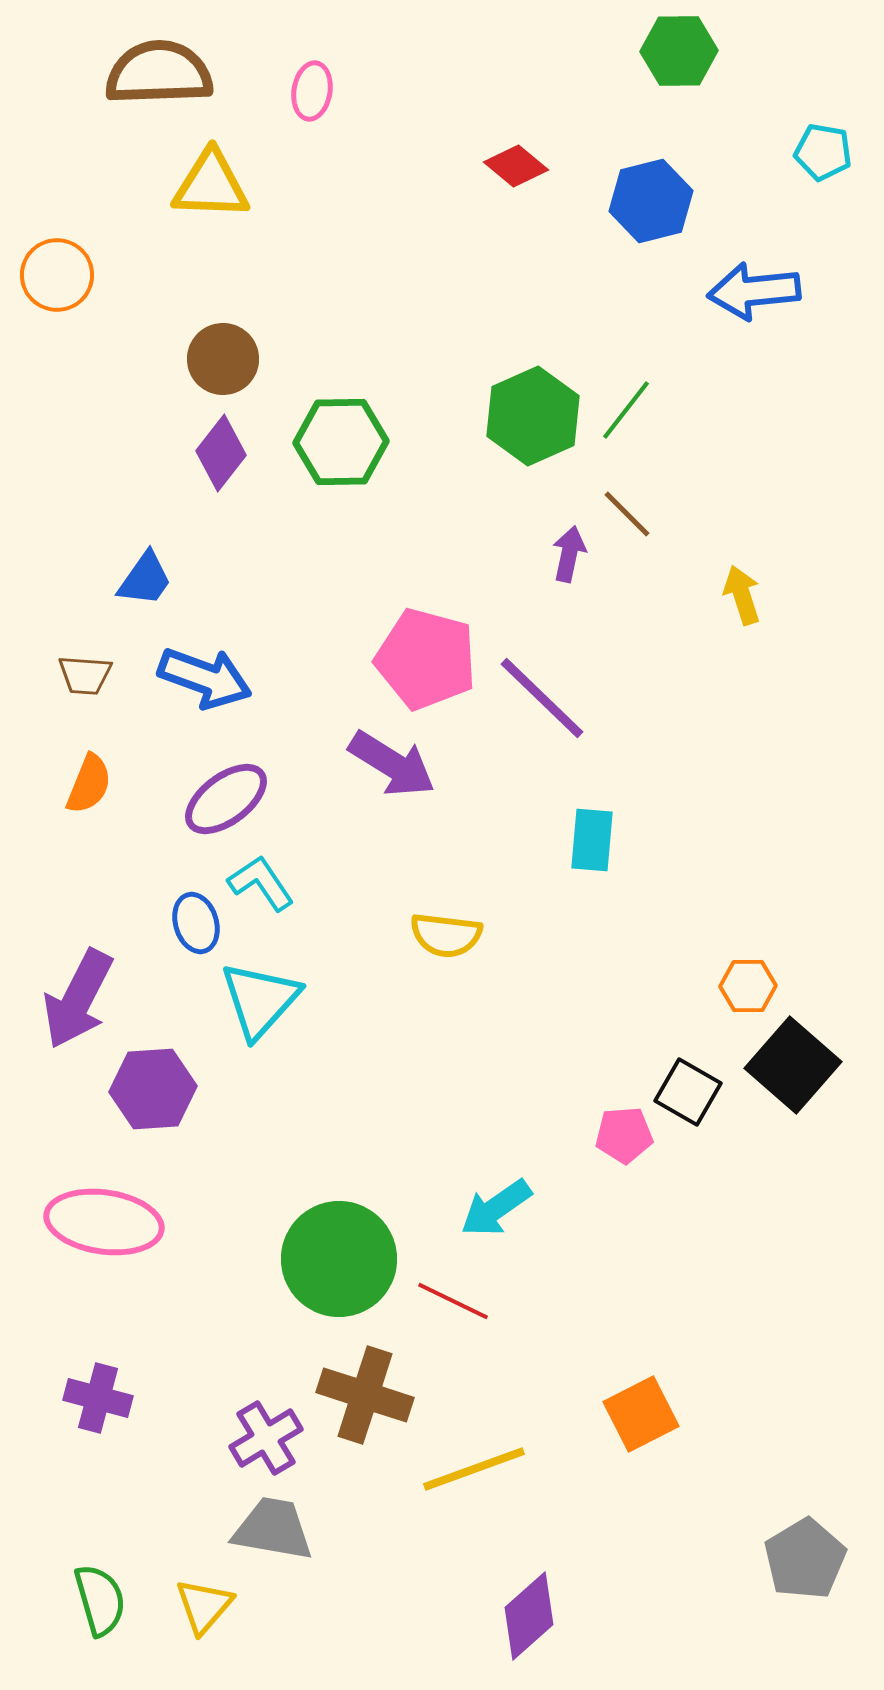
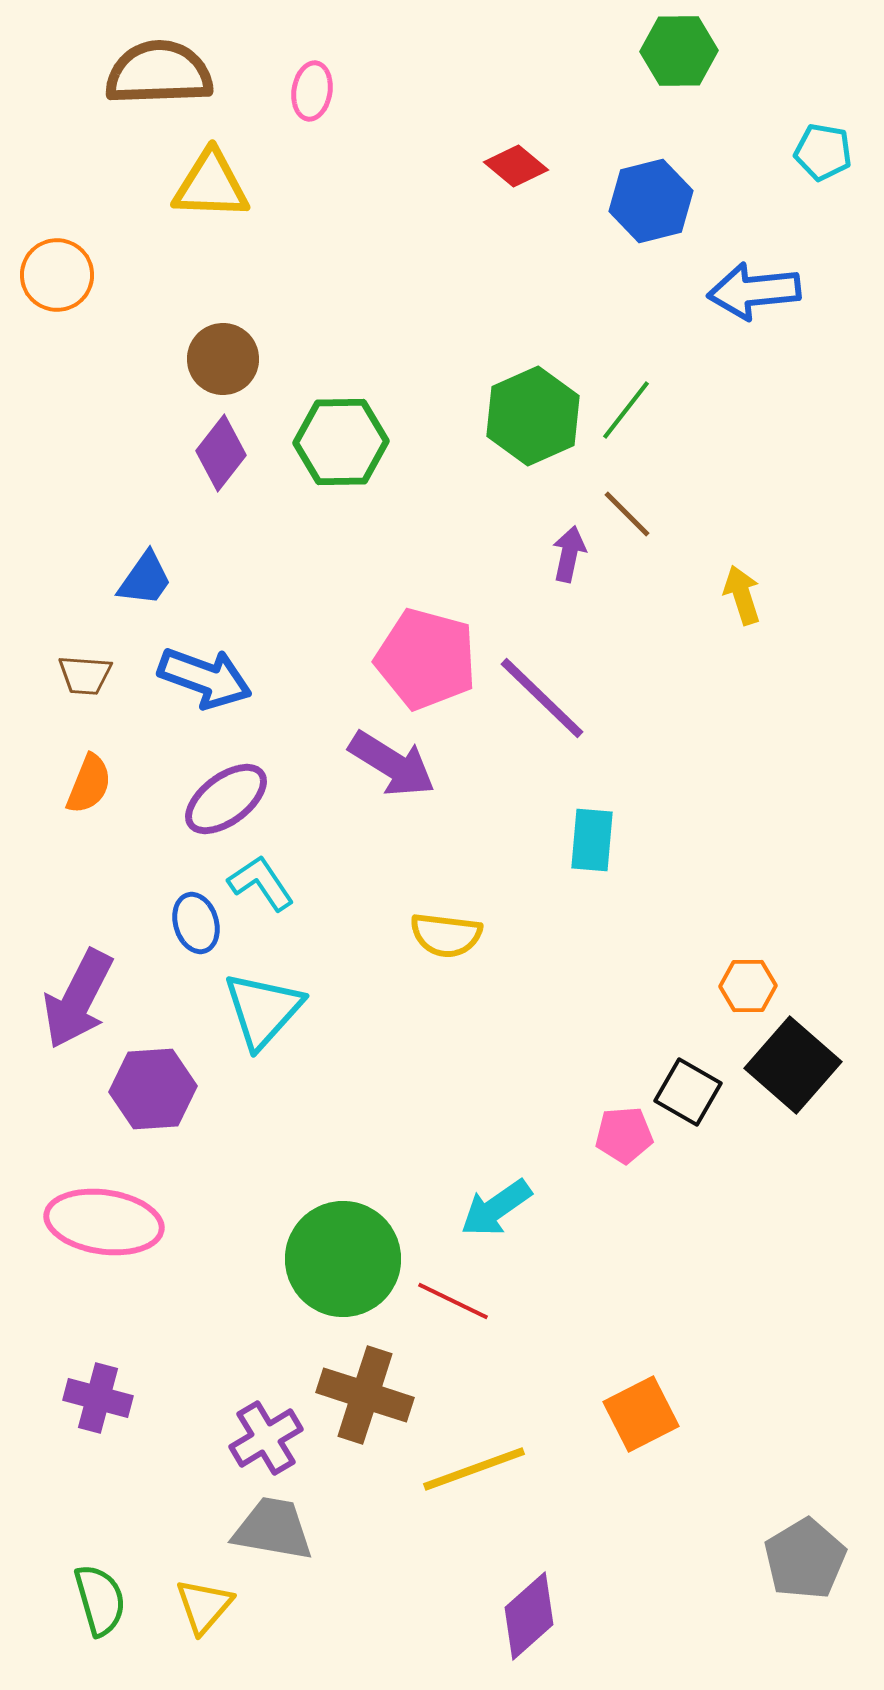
cyan triangle at (260, 1000): moved 3 px right, 10 px down
green circle at (339, 1259): moved 4 px right
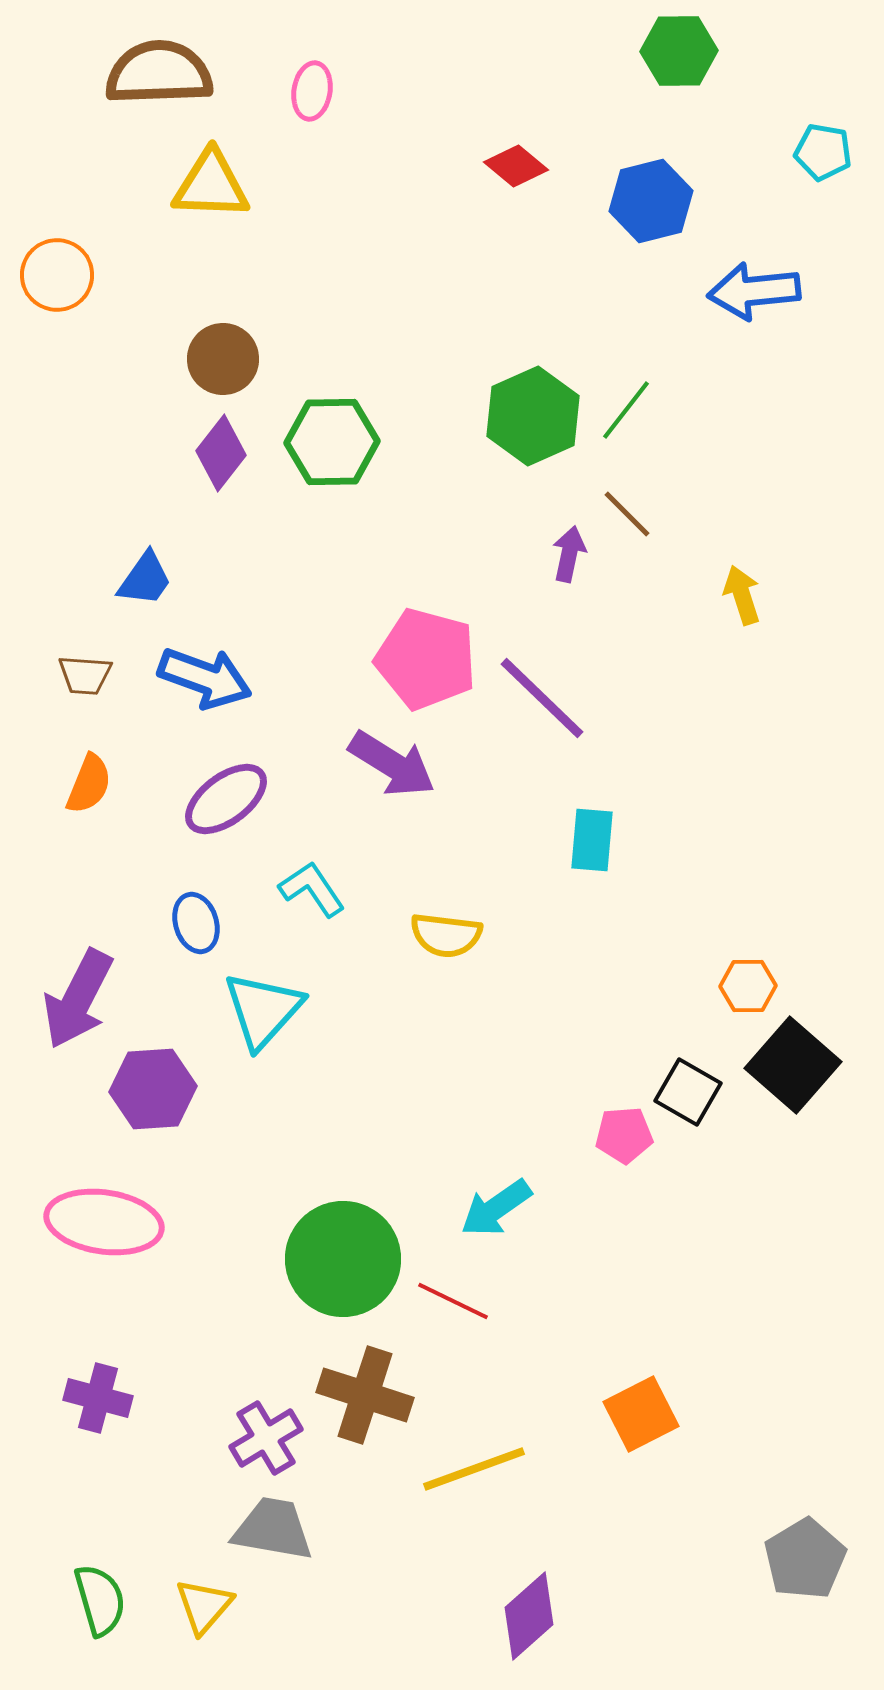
green hexagon at (341, 442): moved 9 px left
cyan L-shape at (261, 883): moved 51 px right, 6 px down
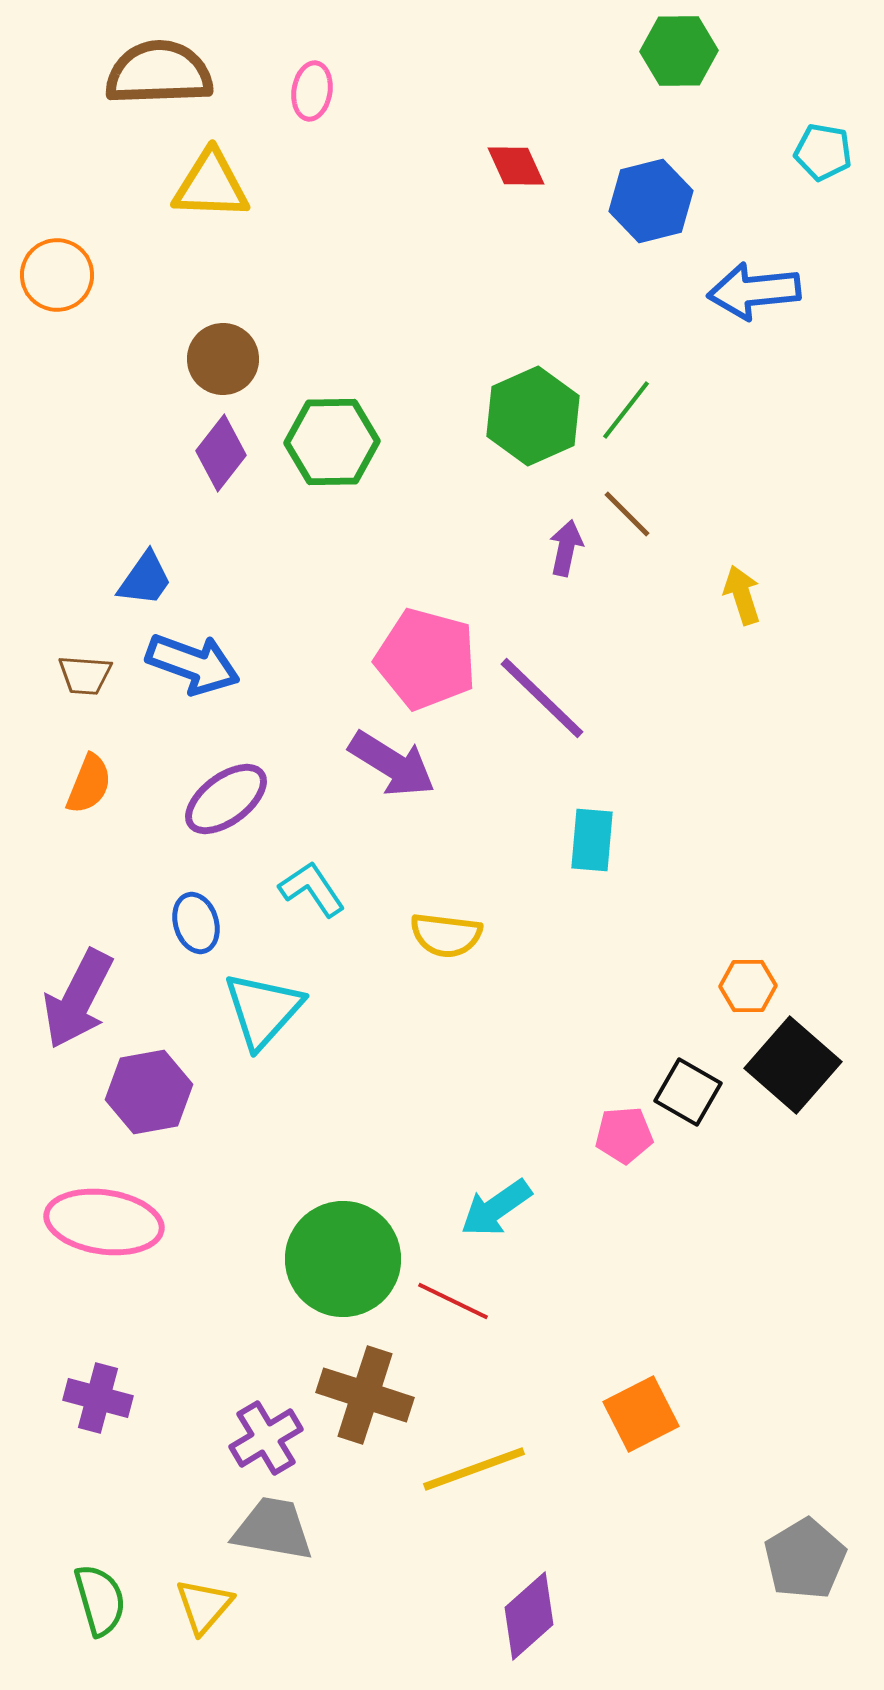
red diamond at (516, 166): rotated 26 degrees clockwise
purple arrow at (569, 554): moved 3 px left, 6 px up
blue arrow at (205, 678): moved 12 px left, 14 px up
purple hexagon at (153, 1089): moved 4 px left, 3 px down; rotated 6 degrees counterclockwise
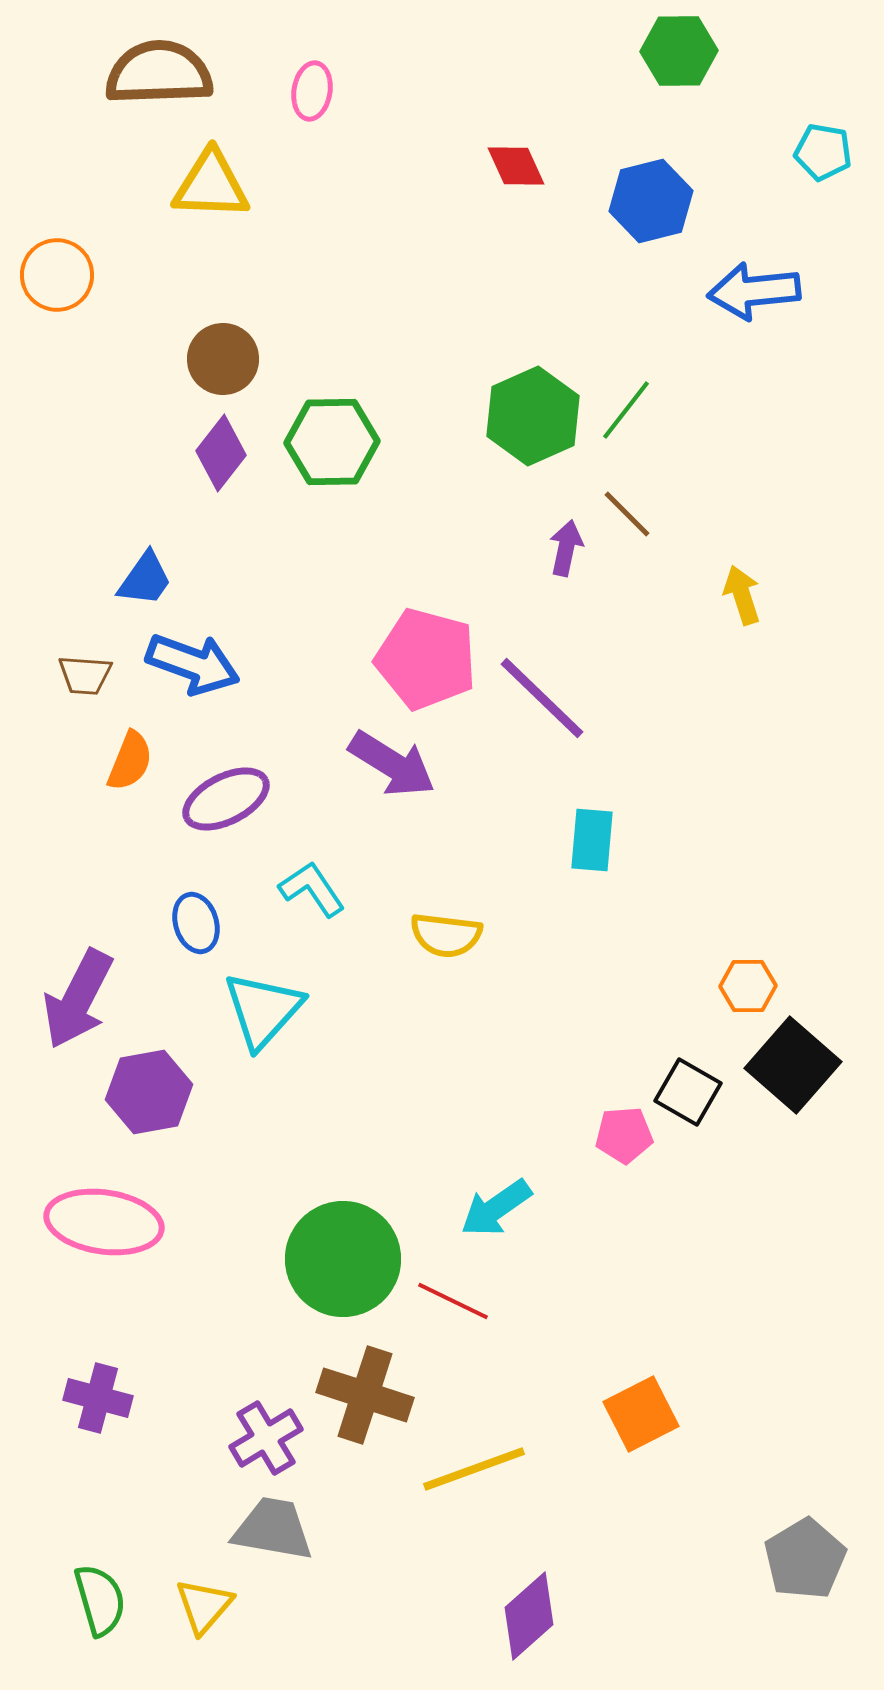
orange semicircle at (89, 784): moved 41 px right, 23 px up
purple ellipse at (226, 799): rotated 10 degrees clockwise
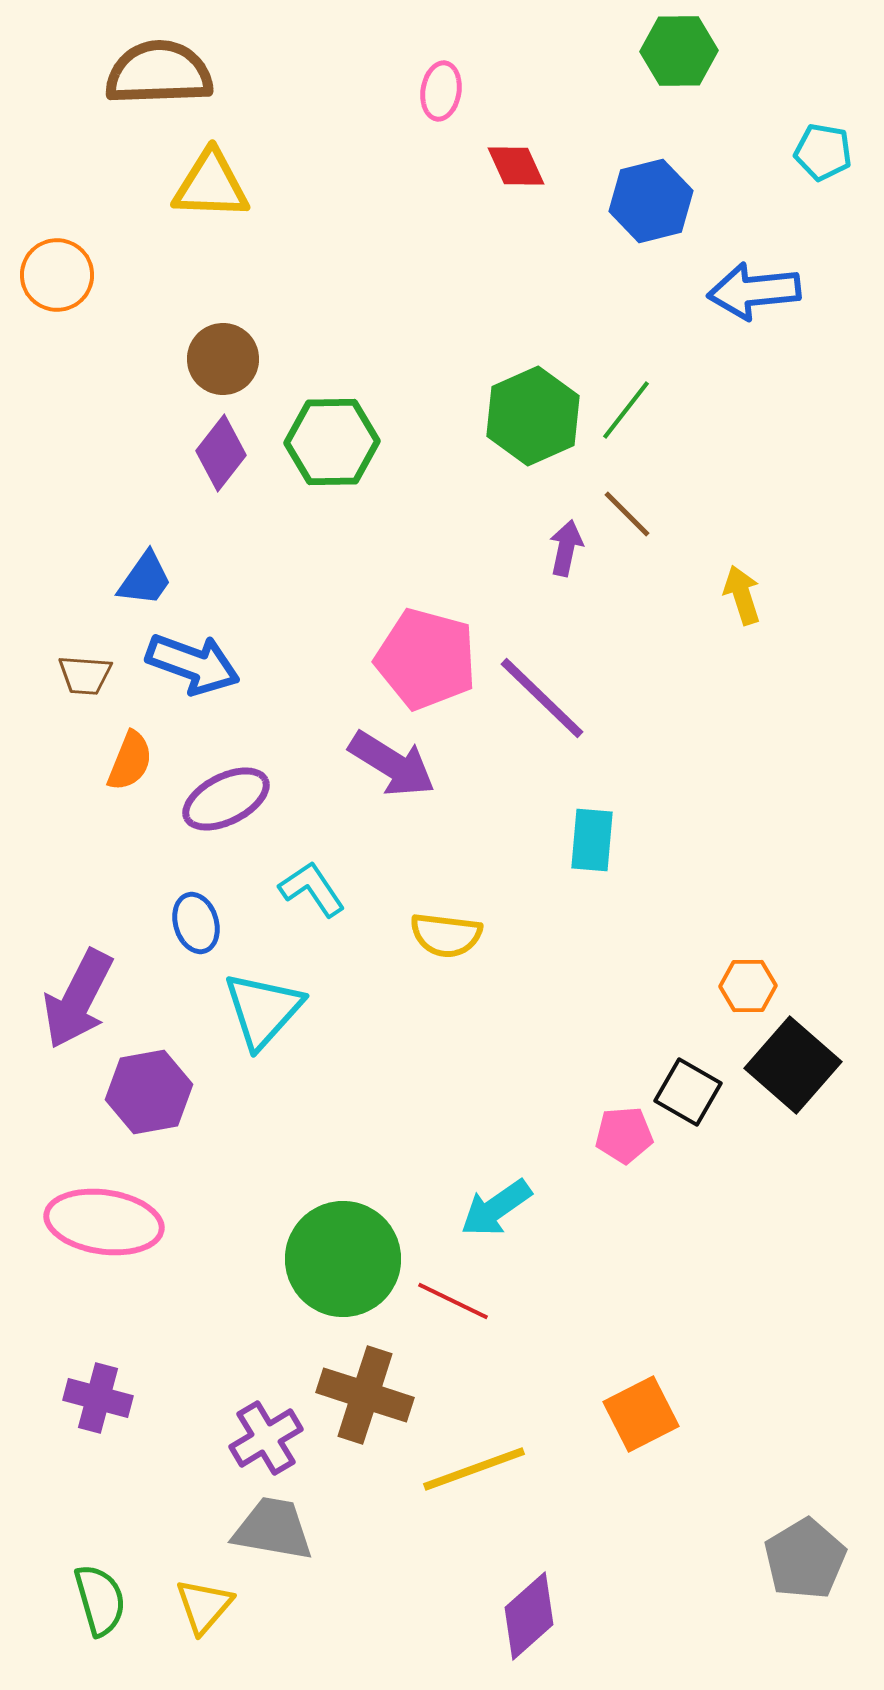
pink ellipse at (312, 91): moved 129 px right
